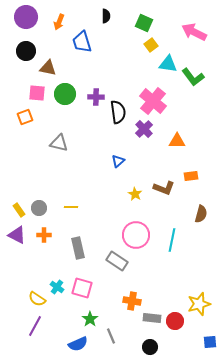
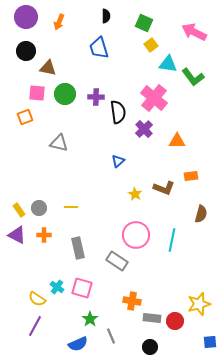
blue trapezoid at (82, 42): moved 17 px right, 6 px down
pink cross at (153, 101): moved 1 px right, 3 px up
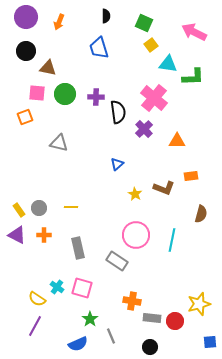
green L-shape at (193, 77): rotated 55 degrees counterclockwise
blue triangle at (118, 161): moved 1 px left, 3 px down
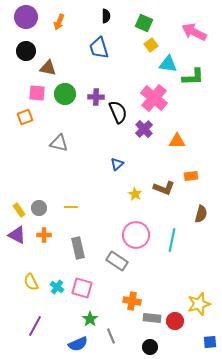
black semicircle at (118, 112): rotated 15 degrees counterclockwise
yellow semicircle at (37, 299): moved 6 px left, 17 px up; rotated 30 degrees clockwise
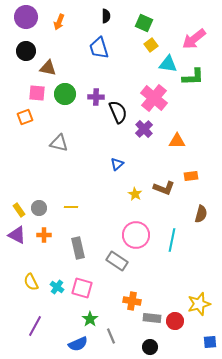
pink arrow at (194, 32): moved 7 px down; rotated 65 degrees counterclockwise
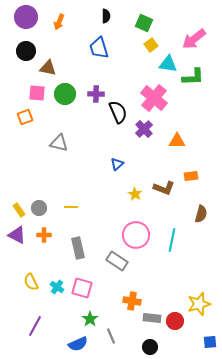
purple cross at (96, 97): moved 3 px up
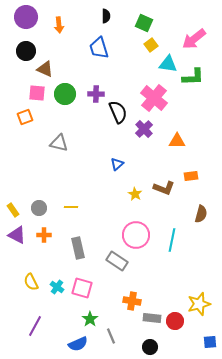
orange arrow at (59, 22): moved 3 px down; rotated 28 degrees counterclockwise
brown triangle at (48, 68): moved 3 px left, 1 px down; rotated 12 degrees clockwise
yellow rectangle at (19, 210): moved 6 px left
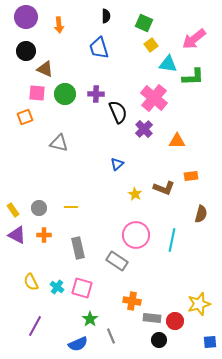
black circle at (150, 347): moved 9 px right, 7 px up
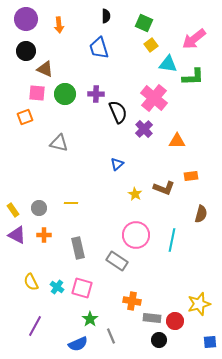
purple circle at (26, 17): moved 2 px down
yellow line at (71, 207): moved 4 px up
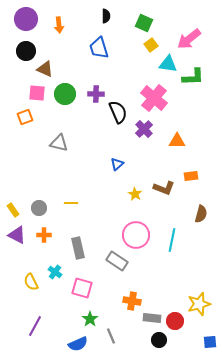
pink arrow at (194, 39): moved 5 px left
cyan cross at (57, 287): moved 2 px left, 15 px up
